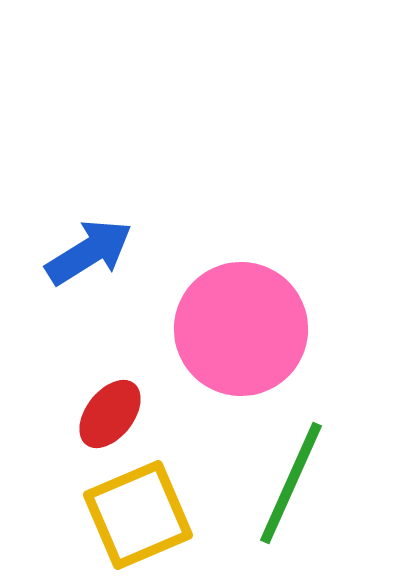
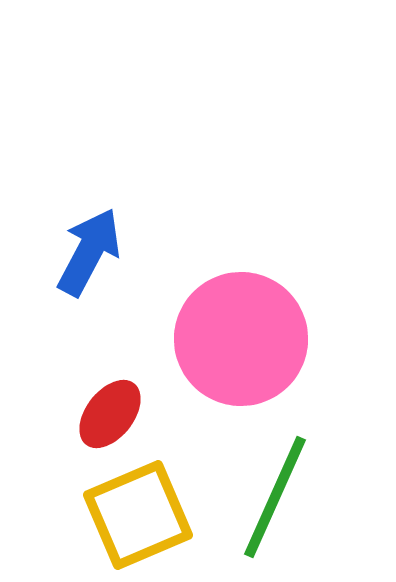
blue arrow: rotated 30 degrees counterclockwise
pink circle: moved 10 px down
green line: moved 16 px left, 14 px down
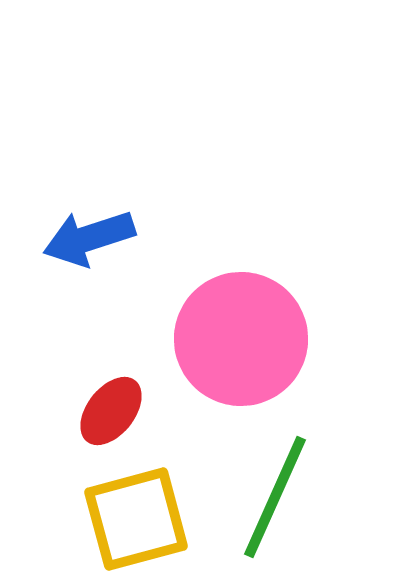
blue arrow: moved 14 px up; rotated 136 degrees counterclockwise
red ellipse: moved 1 px right, 3 px up
yellow square: moved 2 px left, 4 px down; rotated 8 degrees clockwise
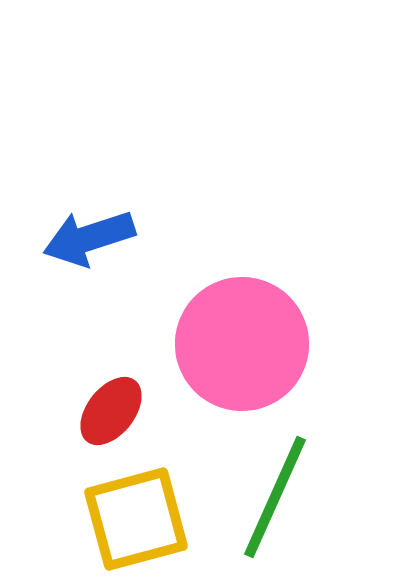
pink circle: moved 1 px right, 5 px down
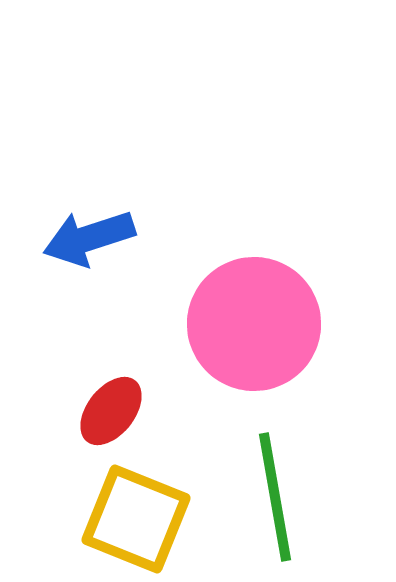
pink circle: moved 12 px right, 20 px up
green line: rotated 34 degrees counterclockwise
yellow square: rotated 37 degrees clockwise
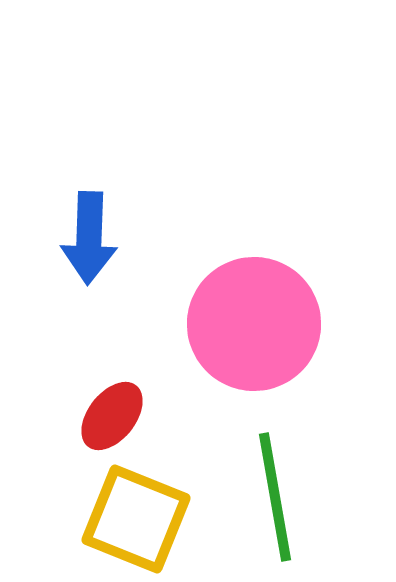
blue arrow: rotated 70 degrees counterclockwise
red ellipse: moved 1 px right, 5 px down
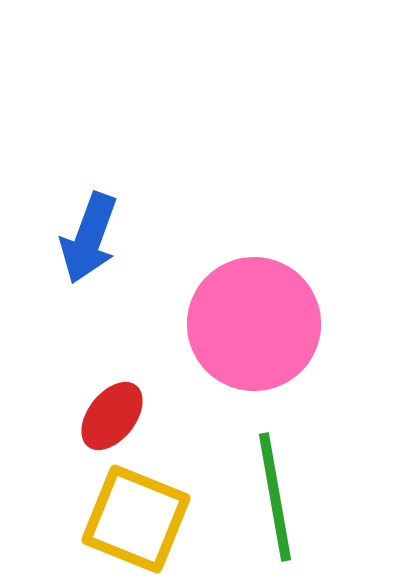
blue arrow: rotated 18 degrees clockwise
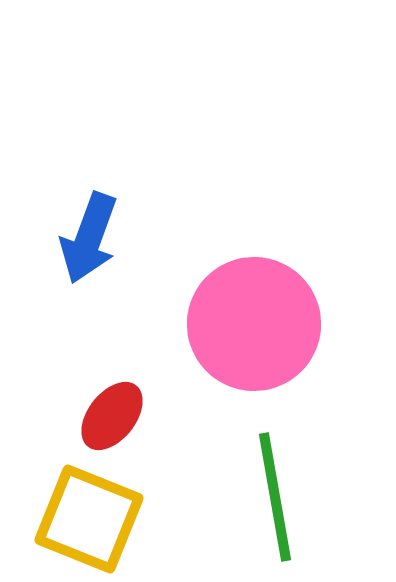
yellow square: moved 47 px left
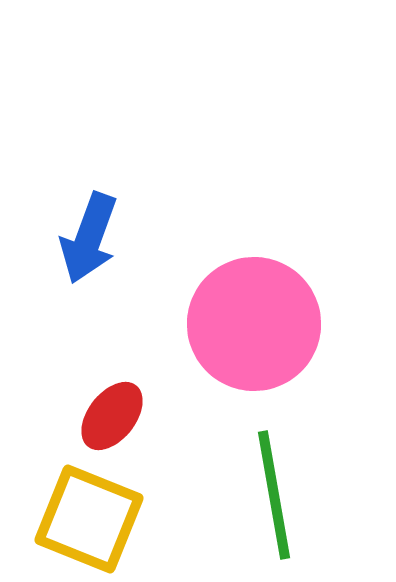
green line: moved 1 px left, 2 px up
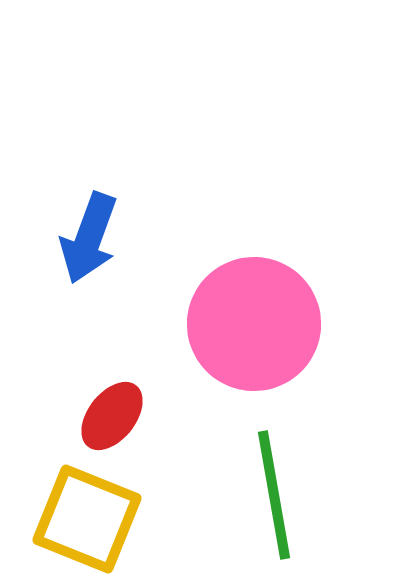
yellow square: moved 2 px left
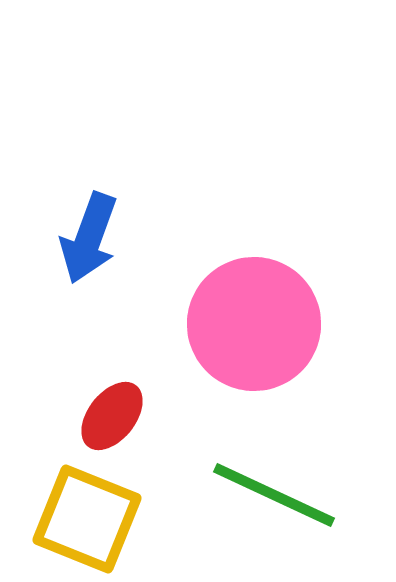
green line: rotated 55 degrees counterclockwise
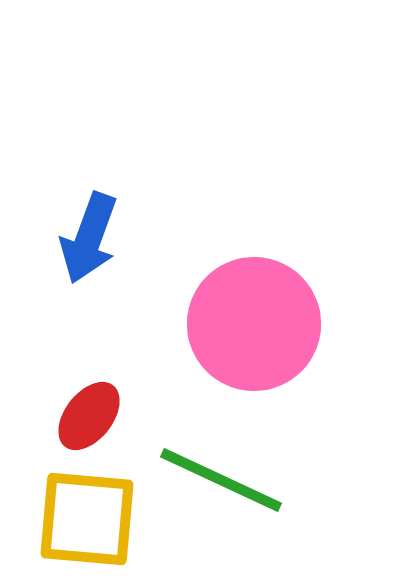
red ellipse: moved 23 px left
green line: moved 53 px left, 15 px up
yellow square: rotated 17 degrees counterclockwise
